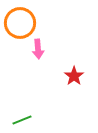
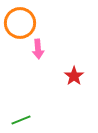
green line: moved 1 px left
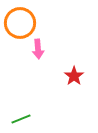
green line: moved 1 px up
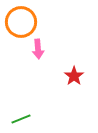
orange circle: moved 1 px right, 1 px up
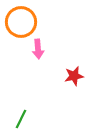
red star: rotated 24 degrees clockwise
green line: rotated 42 degrees counterclockwise
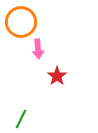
red star: moved 17 px left; rotated 24 degrees counterclockwise
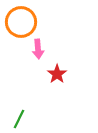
red star: moved 2 px up
green line: moved 2 px left
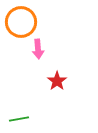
red star: moved 7 px down
green line: rotated 54 degrees clockwise
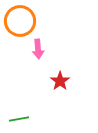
orange circle: moved 1 px left, 1 px up
red star: moved 3 px right
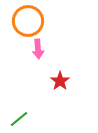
orange circle: moved 8 px right
green line: rotated 30 degrees counterclockwise
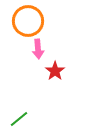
red star: moved 5 px left, 10 px up
